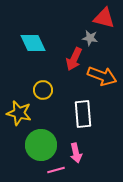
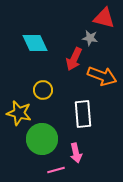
cyan diamond: moved 2 px right
green circle: moved 1 px right, 6 px up
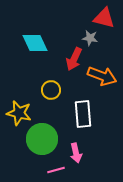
yellow circle: moved 8 px right
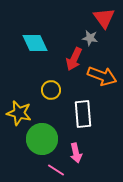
red triangle: rotated 40 degrees clockwise
pink line: rotated 48 degrees clockwise
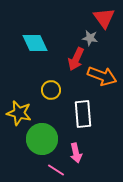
red arrow: moved 2 px right
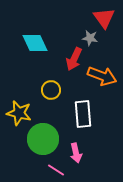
red arrow: moved 2 px left
green circle: moved 1 px right
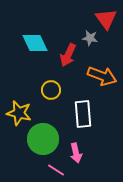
red triangle: moved 2 px right, 1 px down
red arrow: moved 6 px left, 4 px up
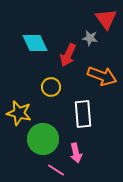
yellow circle: moved 3 px up
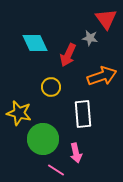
orange arrow: rotated 40 degrees counterclockwise
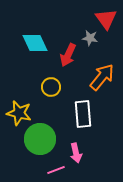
orange arrow: moved 1 px down; rotated 32 degrees counterclockwise
green circle: moved 3 px left
pink line: rotated 54 degrees counterclockwise
